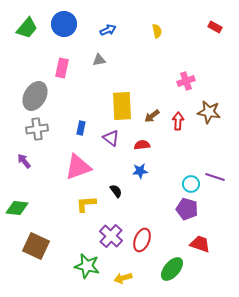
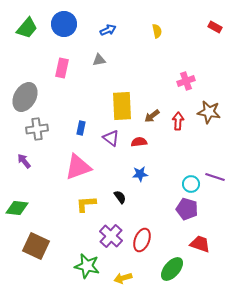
gray ellipse: moved 10 px left, 1 px down
red semicircle: moved 3 px left, 3 px up
blue star: moved 3 px down
black semicircle: moved 4 px right, 6 px down
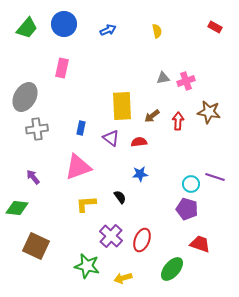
gray triangle: moved 64 px right, 18 px down
purple arrow: moved 9 px right, 16 px down
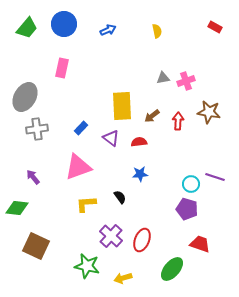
blue rectangle: rotated 32 degrees clockwise
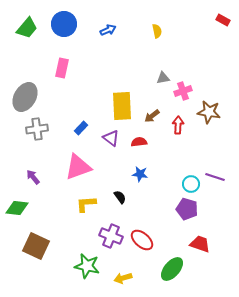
red rectangle: moved 8 px right, 7 px up
pink cross: moved 3 px left, 10 px down
red arrow: moved 4 px down
blue star: rotated 14 degrees clockwise
purple cross: rotated 20 degrees counterclockwise
red ellipse: rotated 70 degrees counterclockwise
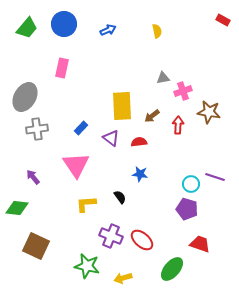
pink triangle: moved 2 px left, 2 px up; rotated 44 degrees counterclockwise
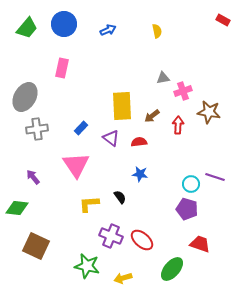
yellow L-shape: moved 3 px right
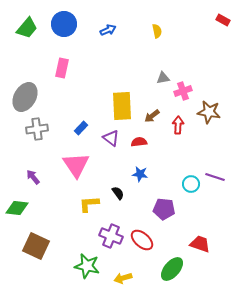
black semicircle: moved 2 px left, 4 px up
purple pentagon: moved 23 px left; rotated 10 degrees counterclockwise
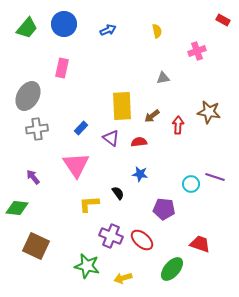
pink cross: moved 14 px right, 40 px up
gray ellipse: moved 3 px right, 1 px up
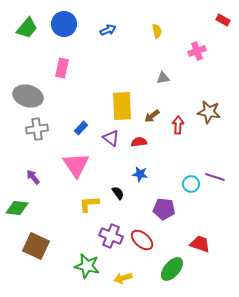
gray ellipse: rotated 76 degrees clockwise
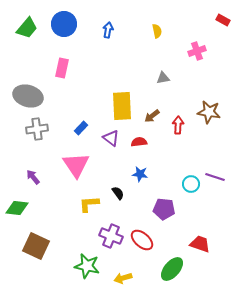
blue arrow: rotated 56 degrees counterclockwise
